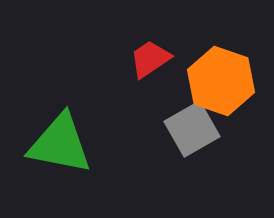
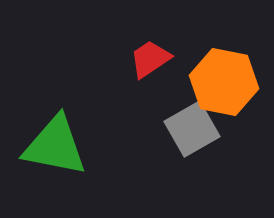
orange hexagon: moved 3 px right, 1 px down; rotated 8 degrees counterclockwise
green triangle: moved 5 px left, 2 px down
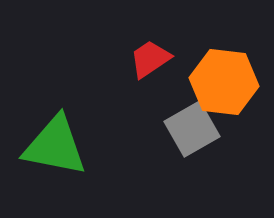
orange hexagon: rotated 4 degrees counterclockwise
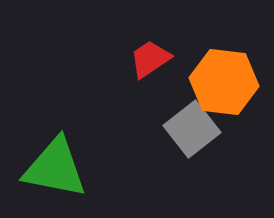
gray square: rotated 8 degrees counterclockwise
green triangle: moved 22 px down
